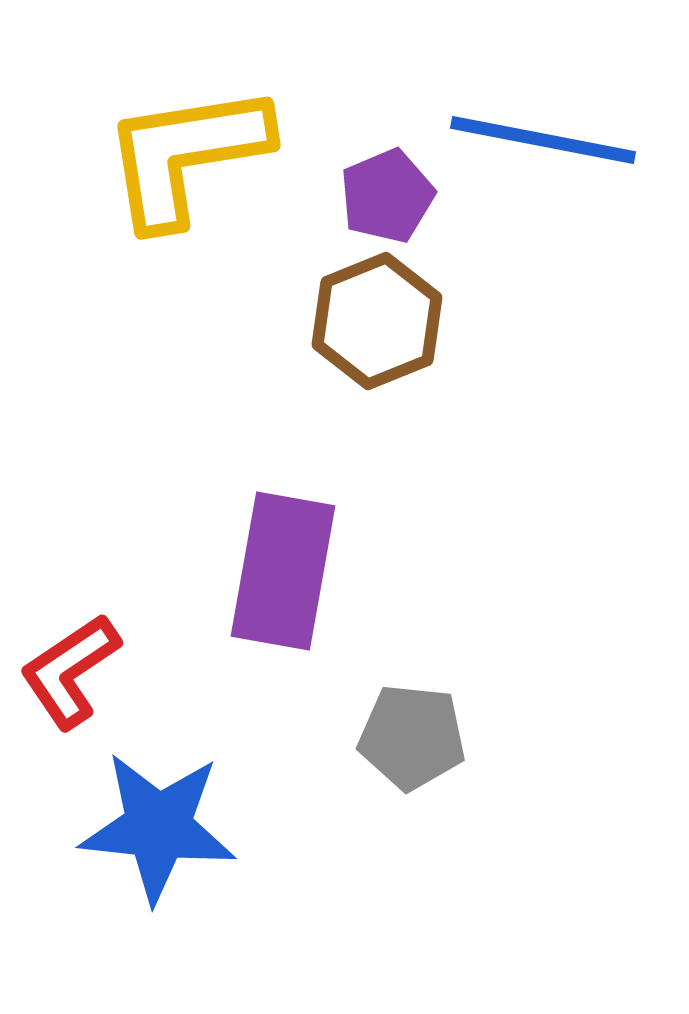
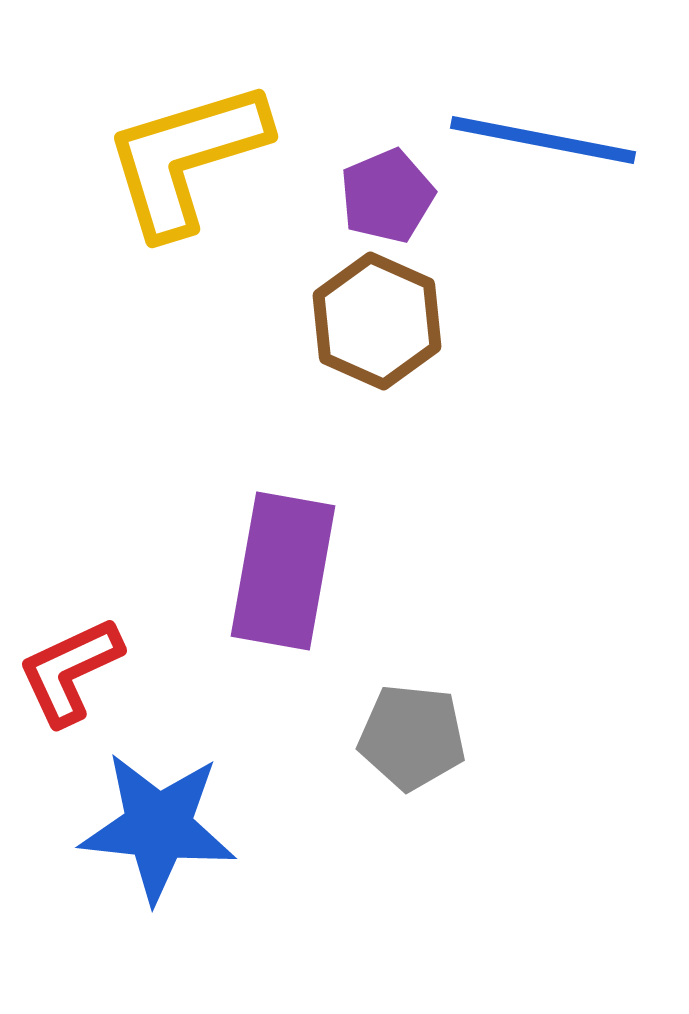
yellow L-shape: moved 3 px down; rotated 8 degrees counterclockwise
brown hexagon: rotated 14 degrees counterclockwise
red L-shape: rotated 9 degrees clockwise
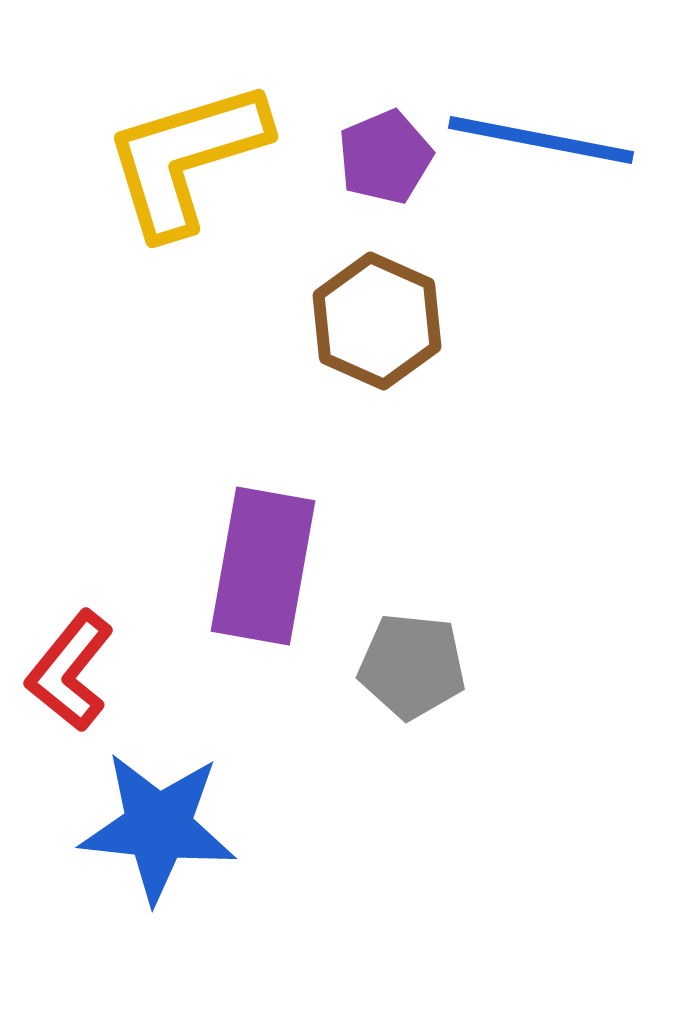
blue line: moved 2 px left
purple pentagon: moved 2 px left, 39 px up
purple rectangle: moved 20 px left, 5 px up
red L-shape: rotated 26 degrees counterclockwise
gray pentagon: moved 71 px up
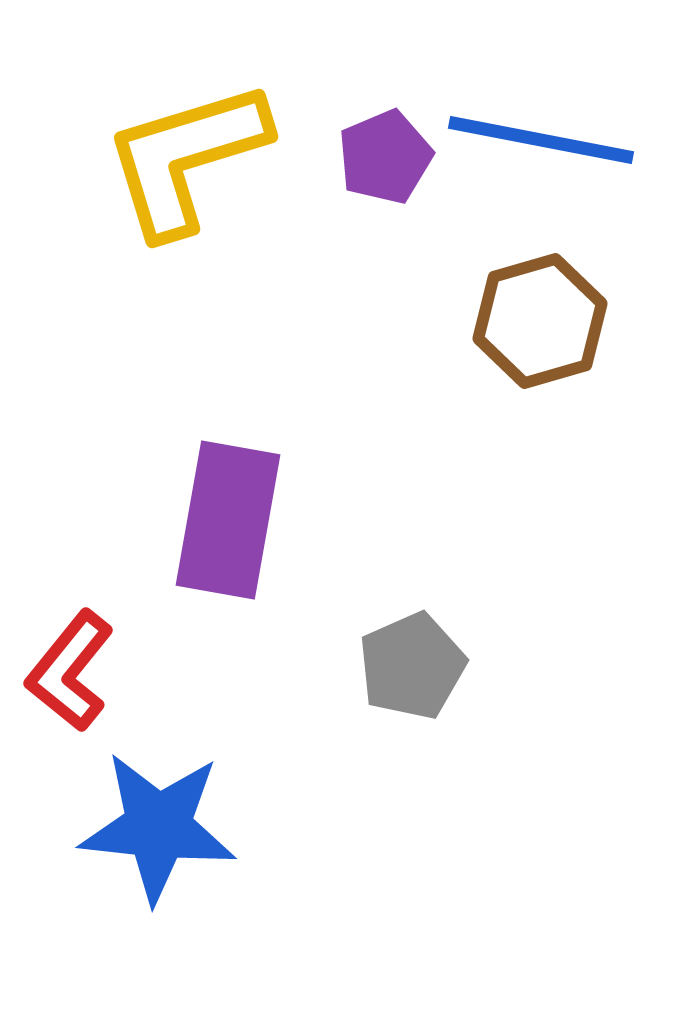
brown hexagon: moved 163 px right; rotated 20 degrees clockwise
purple rectangle: moved 35 px left, 46 px up
gray pentagon: rotated 30 degrees counterclockwise
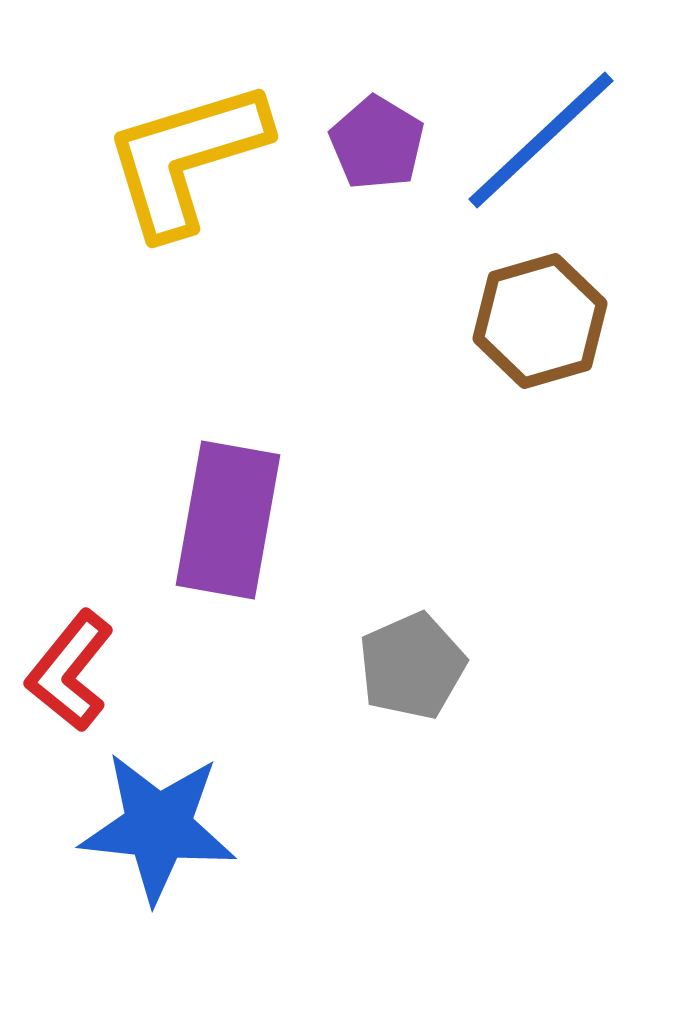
blue line: rotated 54 degrees counterclockwise
purple pentagon: moved 8 px left, 14 px up; rotated 18 degrees counterclockwise
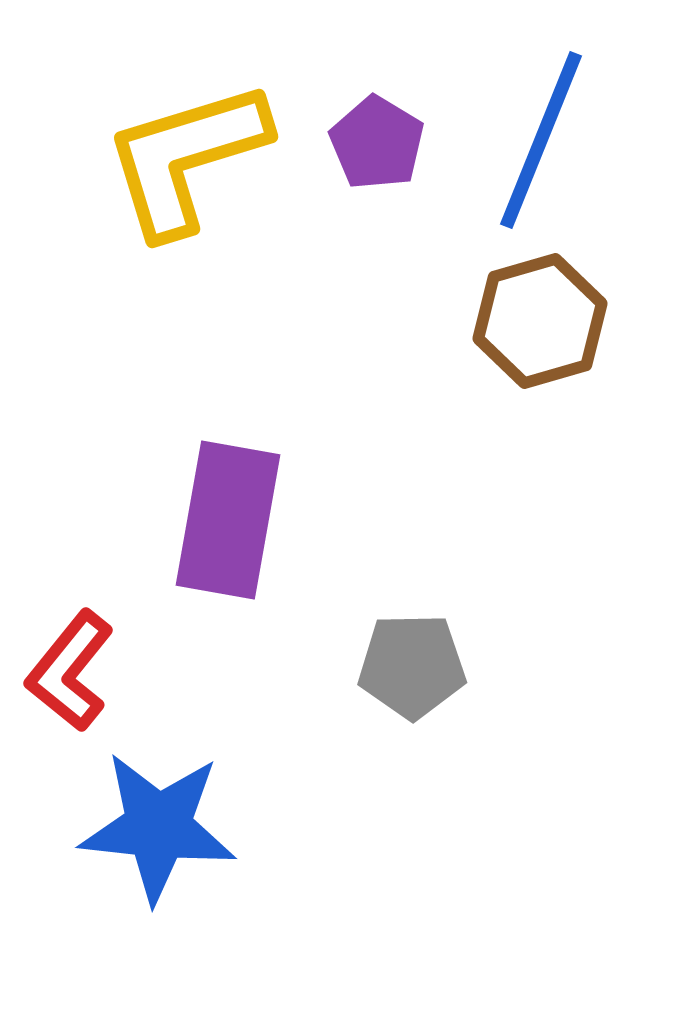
blue line: rotated 25 degrees counterclockwise
gray pentagon: rotated 23 degrees clockwise
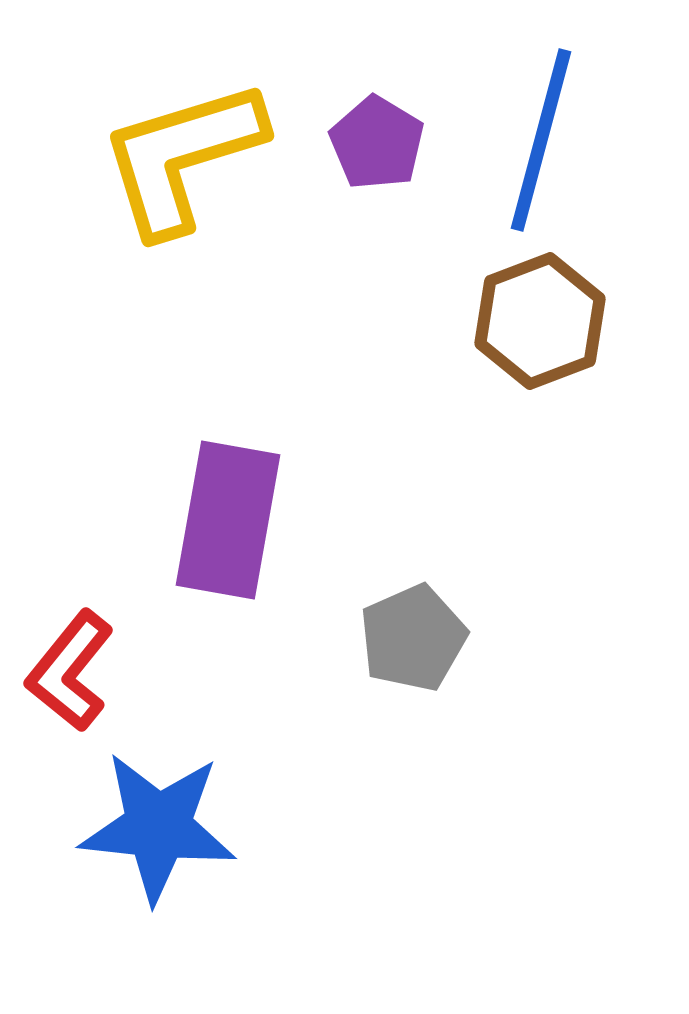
blue line: rotated 7 degrees counterclockwise
yellow L-shape: moved 4 px left, 1 px up
brown hexagon: rotated 5 degrees counterclockwise
gray pentagon: moved 1 px right, 28 px up; rotated 23 degrees counterclockwise
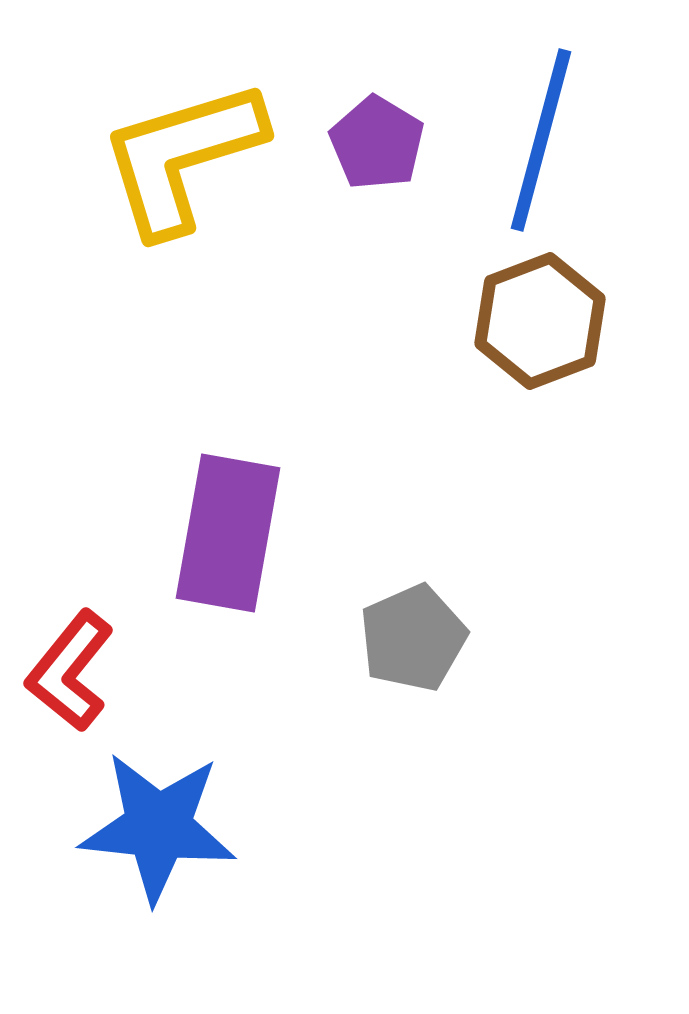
purple rectangle: moved 13 px down
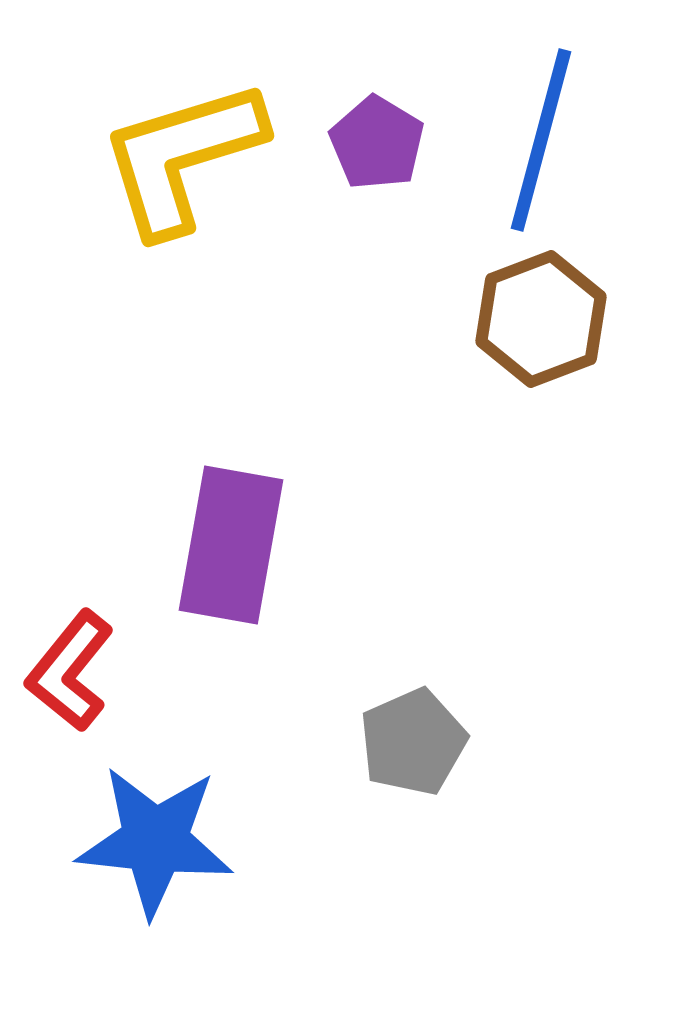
brown hexagon: moved 1 px right, 2 px up
purple rectangle: moved 3 px right, 12 px down
gray pentagon: moved 104 px down
blue star: moved 3 px left, 14 px down
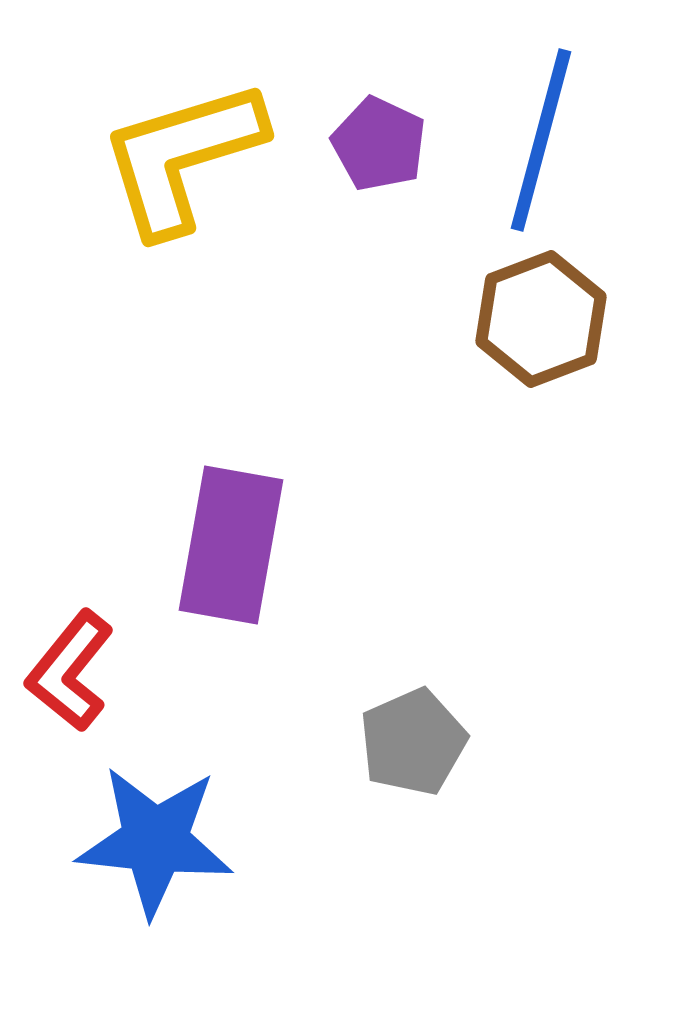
purple pentagon: moved 2 px right, 1 px down; rotated 6 degrees counterclockwise
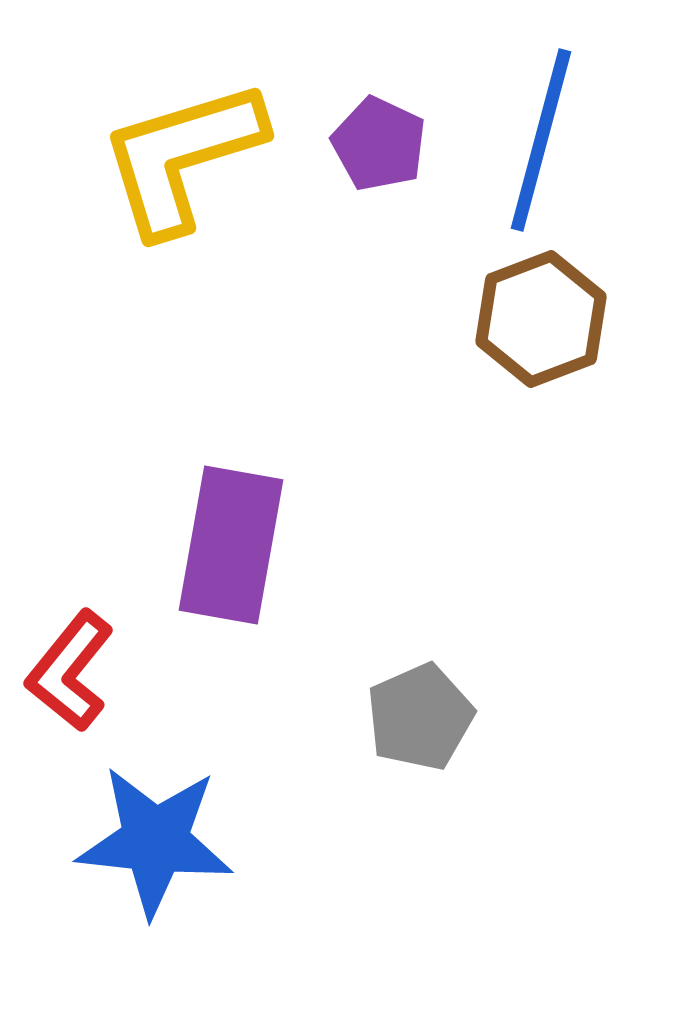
gray pentagon: moved 7 px right, 25 px up
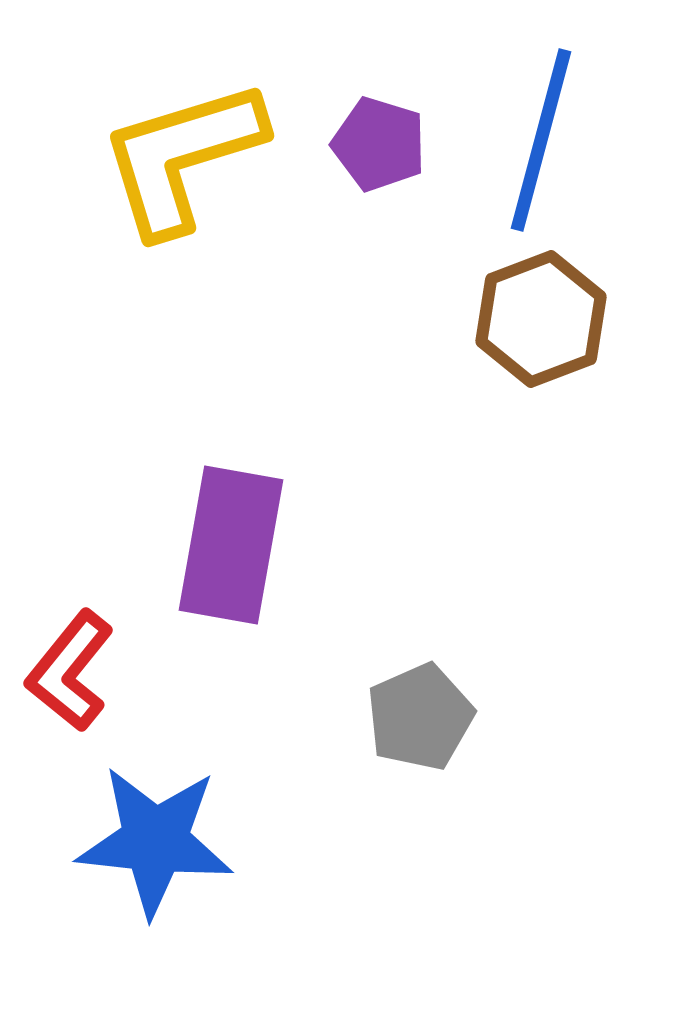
purple pentagon: rotated 8 degrees counterclockwise
